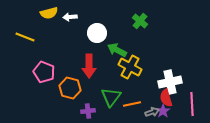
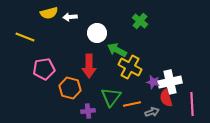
pink pentagon: moved 3 px up; rotated 30 degrees counterclockwise
purple star: moved 10 px left, 29 px up; rotated 24 degrees counterclockwise
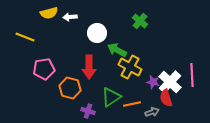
red arrow: moved 1 px down
white cross: rotated 35 degrees counterclockwise
green triangle: rotated 20 degrees clockwise
pink line: moved 29 px up
purple cross: rotated 24 degrees clockwise
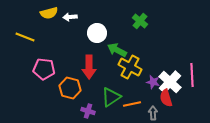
pink pentagon: rotated 15 degrees clockwise
gray arrow: moved 1 px right, 1 px down; rotated 72 degrees counterclockwise
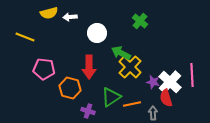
green arrow: moved 4 px right, 3 px down
yellow cross: rotated 15 degrees clockwise
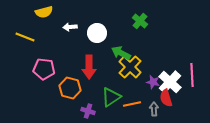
yellow semicircle: moved 5 px left, 1 px up
white arrow: moved 10 px down
gray arrow: moved 1 px right, 4 px up
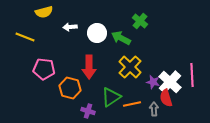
green arrow: moved 15 px up
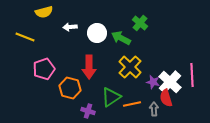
green cross: moved 2 px down
pink pentagon: rotated 25 degrees counterclockwise
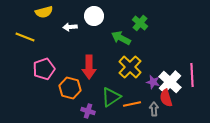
white circle: moved 3 px left, 17 px up
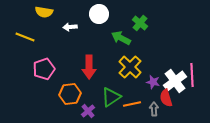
yellow semicircle: rotated 24 degrees clockwise
white circle: moved 5 px right, 2 px up
white cross: moved 5 px right, 1 px up; rotated 10 degrees clockwise
orange hexagon: moved 6 px down; rotated 20 degrees counterclockwise
purple cross: rotated 32 degrees clockwise
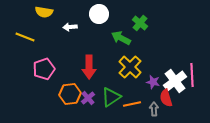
purple cross: moved 13 px up
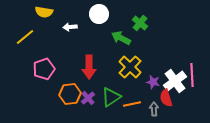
yellow line: rotated 60 degrees counterclockwise
